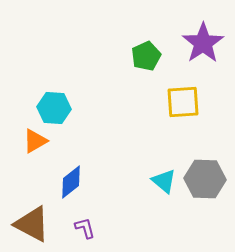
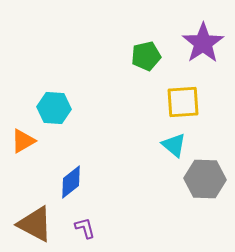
green pentagon: rotated 12 degrees clockwise
orange triangle: moved 12 px left
cyan triangle: moved 10 px right, 36 px up
brown triangle: moved 3 px right
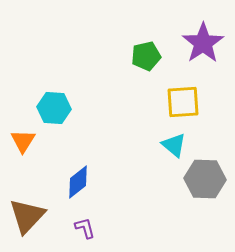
orange triangle: rotated 28 degrees counterclockwise
blue diamond: moved 7 px right
brown triangle: moved 8 px left, 8 px up; rotated 45 degrees clockwise
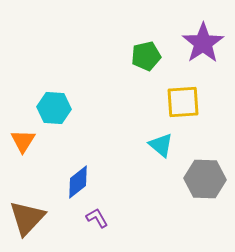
cyan triangle: moved 13 px left
brown triangle: moved 2 px down
purple L-shape: moved 12 px right, 10 px up; rotated 15 degrees counterclockwise
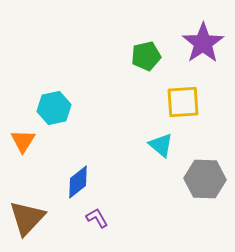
cyan hexagon: rotated 16 degrees counterclockwise
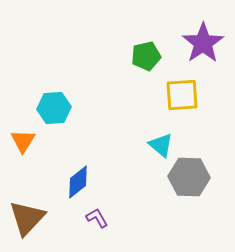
yellow square: moved 1 px left, 7 px up
cyan hexagon: rotated 8 degrees clockwise
gray hexagon: moved 16 px left, 2 px up
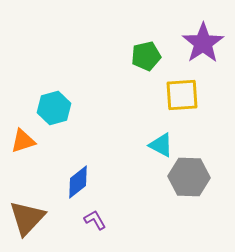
cyan hexagon: rotated 12 degrees counterclockwise
orange triangle: rotated 40 degrees clockwise
cyan triangle: rotated 12 degrees counterclockwise
purple L-shape: moved 2 px left, 2 px down
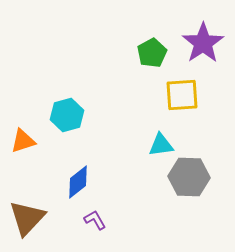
green pentagon: moved 6 px right, 3 px up; rotated 16 degrees counterclockwise
cyan hexagon: moved 13 px right, 7 px down
cyan triangle: rotated 36 degrees counterclockwise
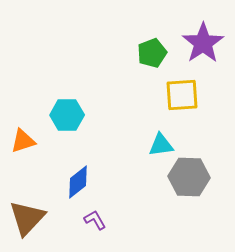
green pentagon: rotated 8 degrees clockwise
cyan hexagon: rotated 16 degrees clockwise
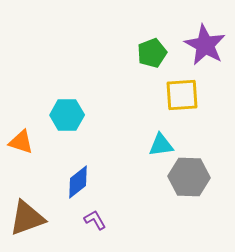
purple star: moved 2 px right, 2 px down; rotated 9 degrees counterclockwise
orange triangle: moved 2 px left, 1 px down; rotated 36 degrees clockwise
brown triangle: rotated 27 degrees clockwise
